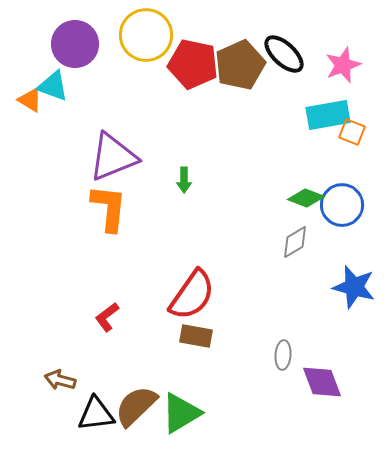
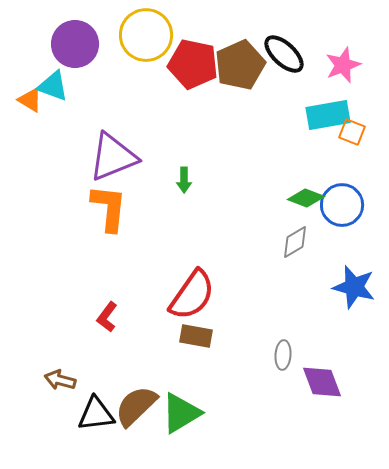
red L-shape: rotated 16 degrees counterclockwise
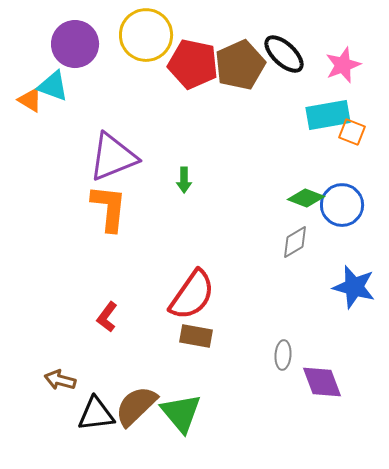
green triangle: rotated 39 degrees counterclockwise
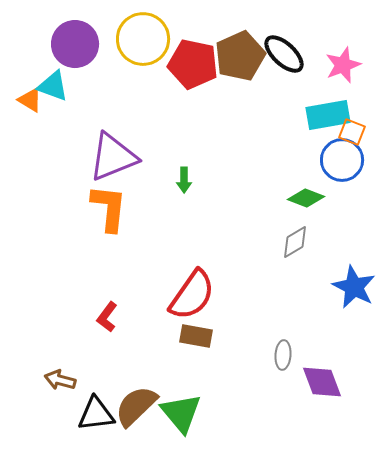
yellow circle: moved 3 px left, 4 px down
brown pentagon: moved 9 px up
blue circle: moved 45 px up
blue star: rotated 12 degrees clockwise
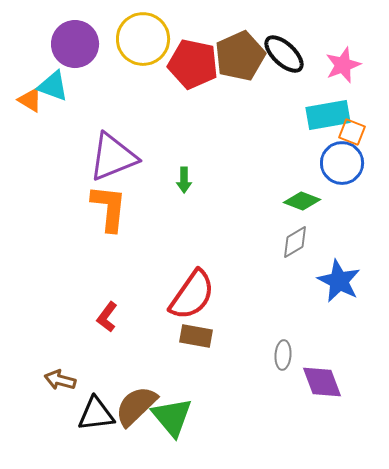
blue circle: moved 3 px down
green diamond: moved 4 px left, 3 px down
blue star: moved 15 px left, 6 px up
green triangle: moved 9 px left, 4 px down
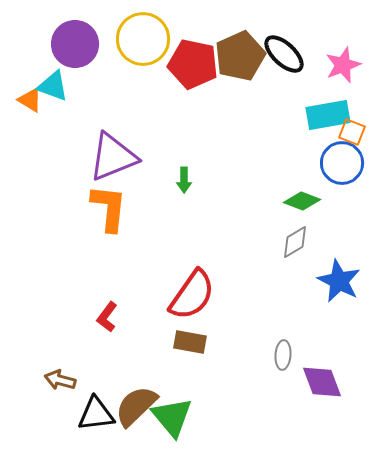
brown rectangle: moved 6 px left, 6 px down
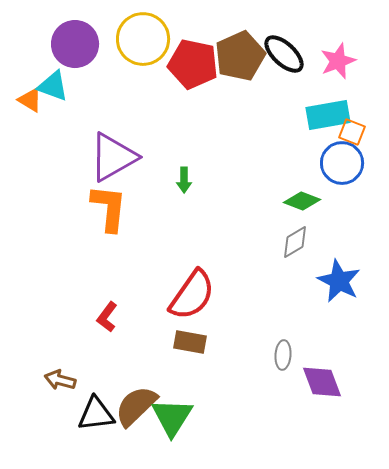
pink star: moved 5 px left, 4 px up
purple triangle: rotated 8 degrees counterclockwise
green triangle: rotated 12 degrees clockwise
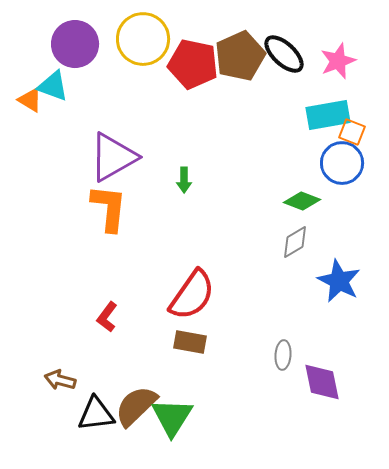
purple diamond: rotated 9 degrees clockwise
